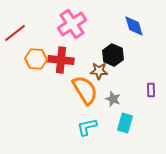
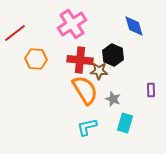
red cross: moved 19 px right
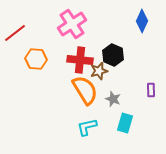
blue diamond: moved 8 px right, 5 px up; rotated 40 degrees clockwise
brown star: rotated 18 degrees counterclockwise
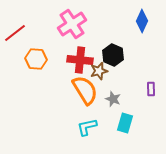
purple rectangle: moved 1 px up
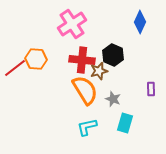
blue diamond: moved 2 px left, 1 px down
red line: moved 35 px down
red cross: moved 2 px right
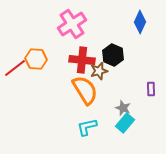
gray star: moved 10 px right, 9 px down
cyan rectangle: rotated 24 degrees clockwise
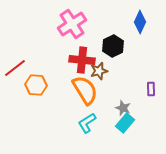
black hexagon: moved 9 px up; rotated 10 degrees clockwise
orange hexagon: moved 26 px down
cyan L-shape: moved 4 px up; rotated 20 degrees counterclockwise
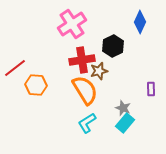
red cross: rotated 15 degrees counterclockwise
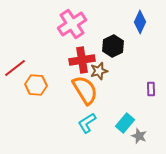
gray star: moved 16 px right, 28 px down
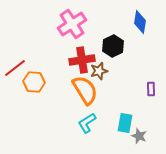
blue diamond: rotated 15 degrees counterclockwise
orange hexagon: moved 2 px left, 3 px up
cyan rectangle: rotated 30 degrees counterclockwise
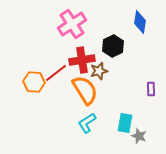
red line: moved 41 px right, 5 px down
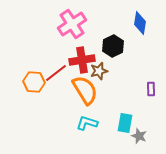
blue diamond: moved 1 px down
cyan L-shape: rotated 50 degrees clockwise
